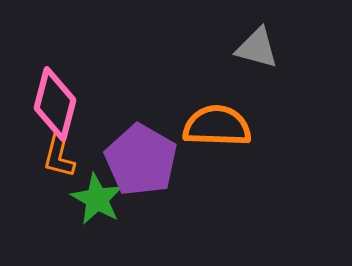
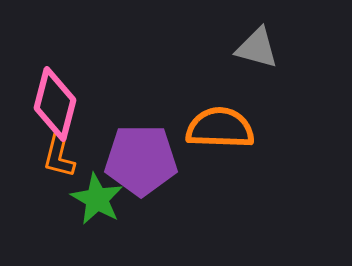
orange semicircle: moved 3 px right, 2 px down
purple pentagon: rotated 30 degrees counterclockwise
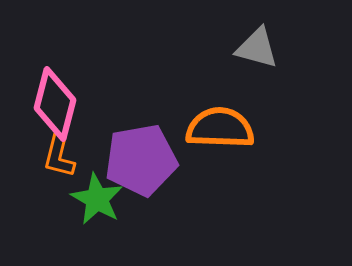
purple pentagon: rotated 10 degrees counterclockwise
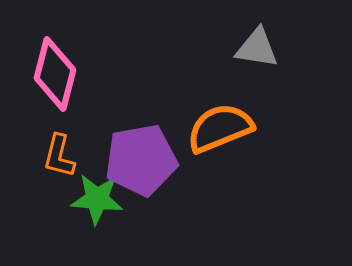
gray triangle: rotated 6 degrees counterclockwise
pink diamond: moved 30 px up
orange semicircle: rotated 24 degrees counterclockwise
green star: rotated 24 degrees counterclockwise
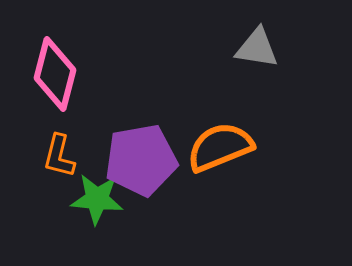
orange semicircle: moved 19 px down
